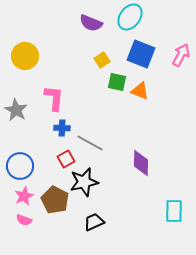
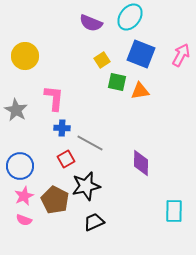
orange triangle: rotated 30 degrees counterclockwise
black star: moved 2 px right, 4 px down
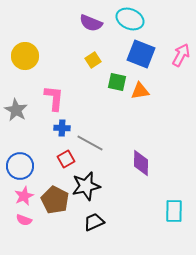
cyan ellipse: moved 2 px down; rotated 76 degrees clockwise
yellow square: moved 9 px left
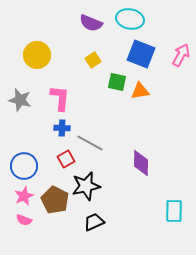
cyan ellipse: rotated 12 degrees counterclockwise
yellow circle: moved 12 px right, 1 px up
pink L-shape: moved 6 px right
gray star: moved 4 px right, 10 px up; rotated 15 degrees counterclockwise
blue circle: moved 4 px right
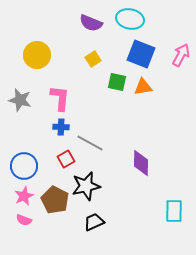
yellow square: moved 1 px up
orange triangle: moved 3 px right, 4 px up
blue cross: moved 1 px left, 1 px up
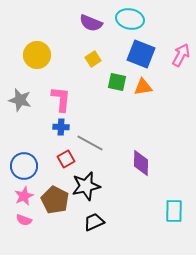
pink L-shape: moved 1 px right, 1 px down
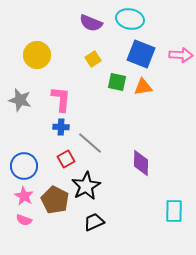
pink arrow: rotated 65 degrees clockwise
gray line: rotated 12 degrees clockwise
black star: rotated 16 degrees counterclockwise
pink star: rotated 18 degrees counterclockwise
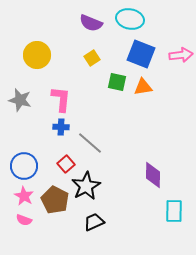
pink arrow: rotated 10 degrees counterclockwise
yellow square: moved 1 px left, 1 px up
red square: moved 5 px down; rotated 12 degrees counterclockwise
purple diamond: moved 12 px right, 12 px down
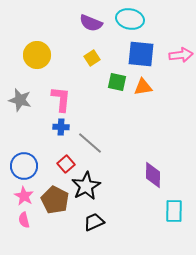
blue square: rotated 16 degrees counterclockwise
pink semicircle: rotated 56 degrees clockwise
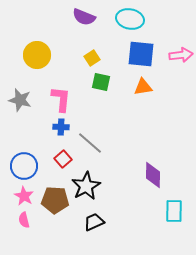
purple semicircle: moved 7 px left, 6 px up
green square: moved 16 px left
red square: moved 3 px left, 5 px up
brown pentagon: rotated 24 degrees counterclockwise
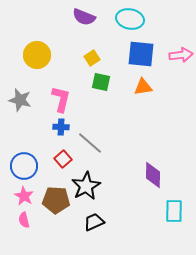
pink L-shape: rotated 8 degrees clockwise
brown pentagon: moved 1 px right
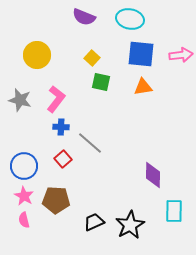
yellow square: rotated 14 degrees counterclockwise
pink L-shape: moved 5 px left; rotated 24 degrees clockwise
black star: moved 44 px right, 39 px down
